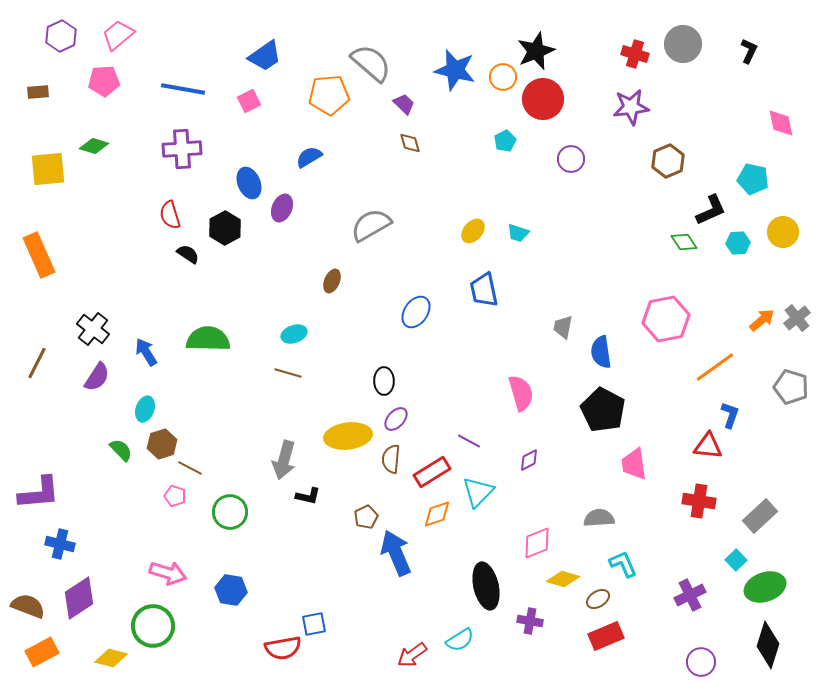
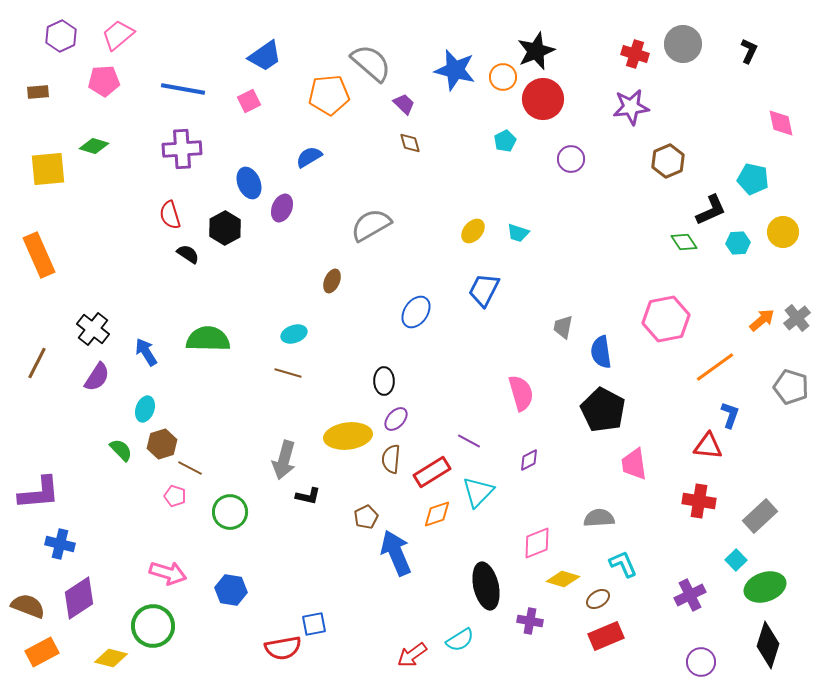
blue trapezoid at (484, 290): rotated 39 degrees clockwise
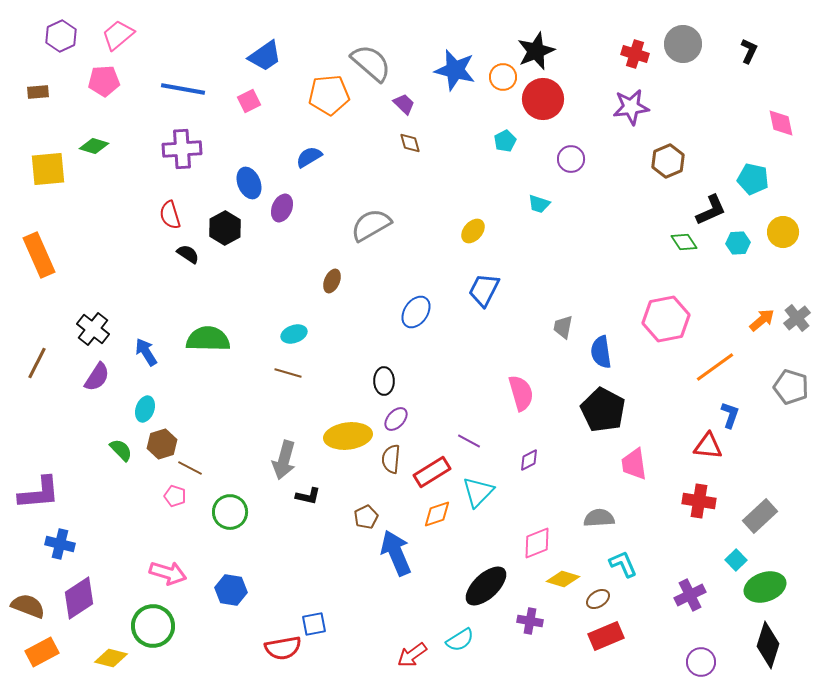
cyan trapezoid at (518, 233): moved 21 px right, 29 px up
black ellipse at (486, 586): rotated 60 degrees clockwise
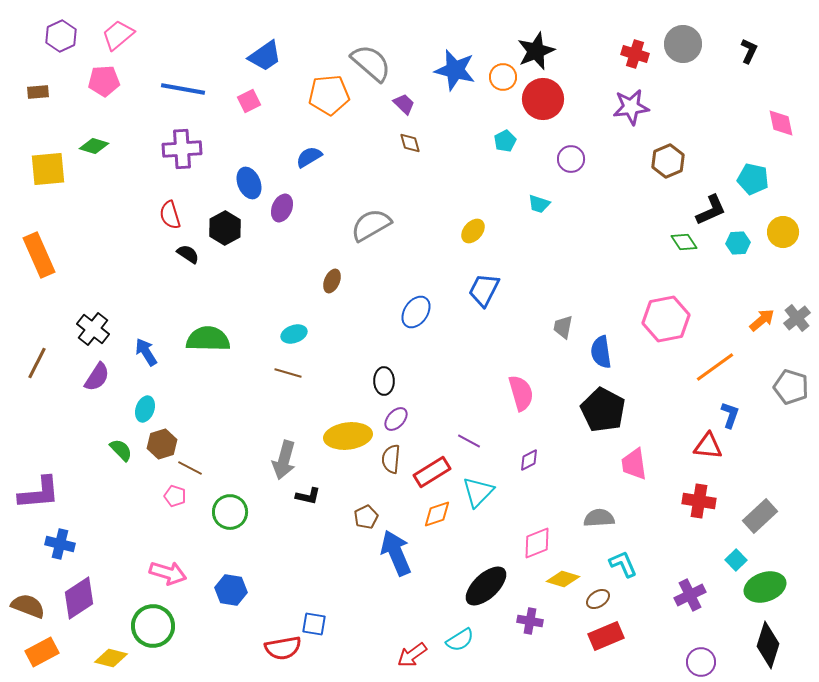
blue square at (314, 624): rotated 20 degrees clockwise
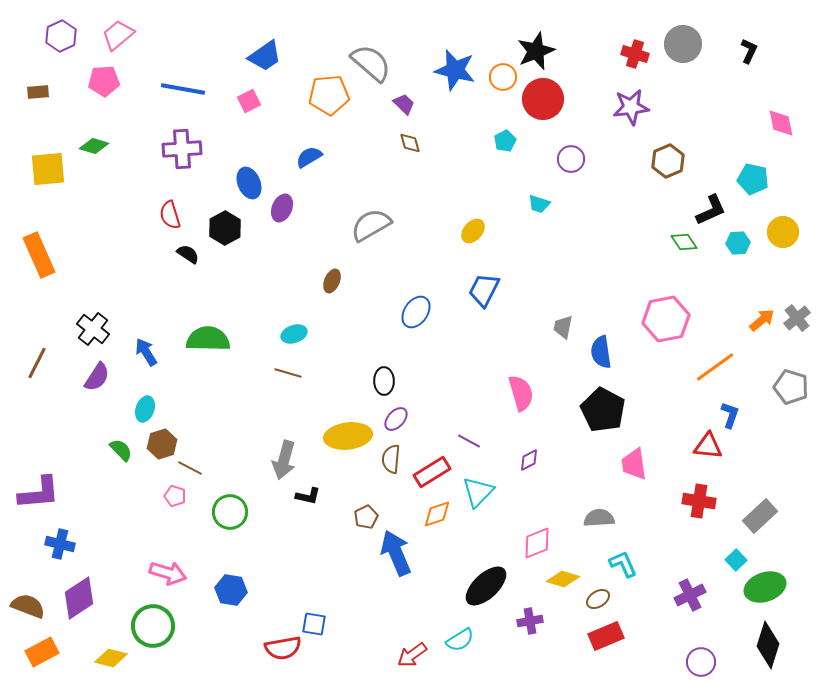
purple cross at (530, 621): rotated 20 degrees counterclockwise
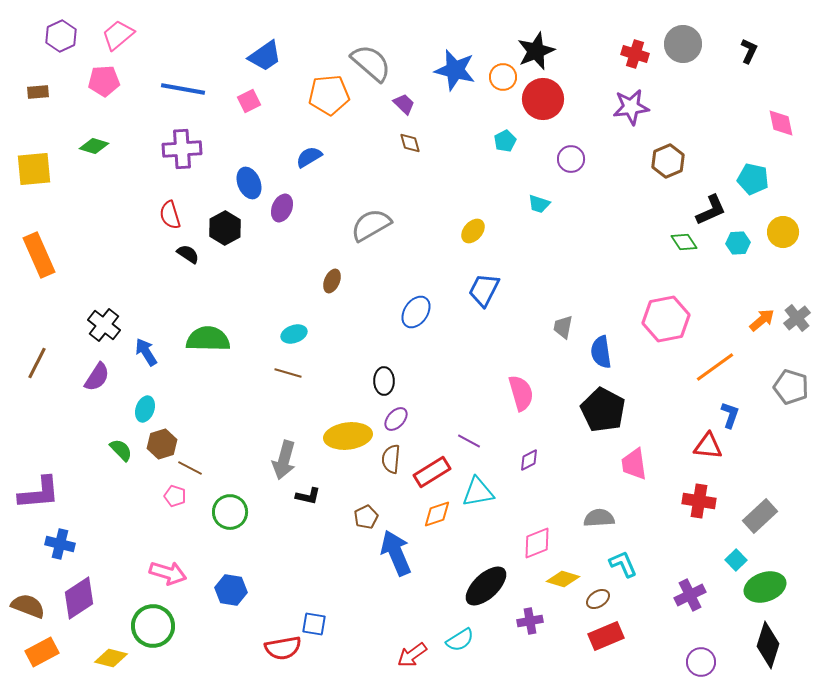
yellow square at (48, 169): moved 14 px left
black cross at (93, 329): moved 11 px right, 4 px up
cyan triangle at (478, 492): rotated 36 degrees clockwise
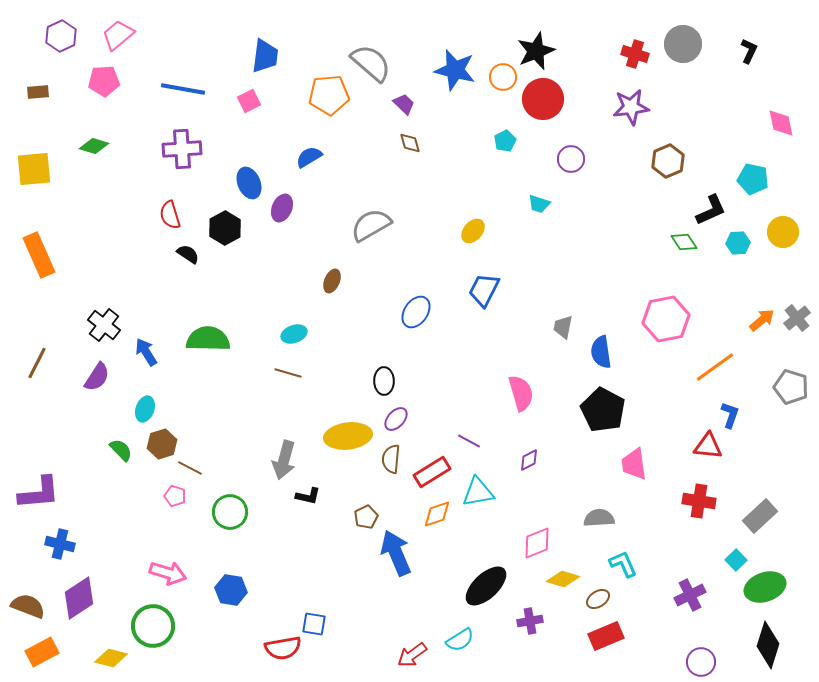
blue trapezoid at (265, 56): rotated 48 degrees counterclockwise
